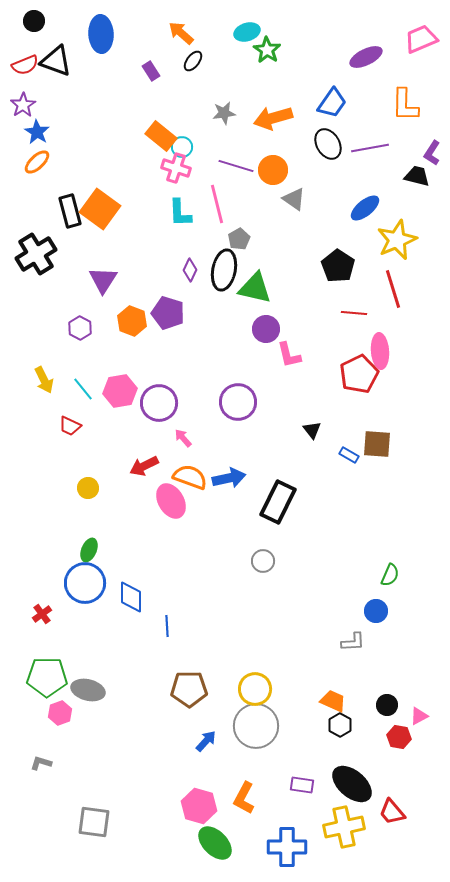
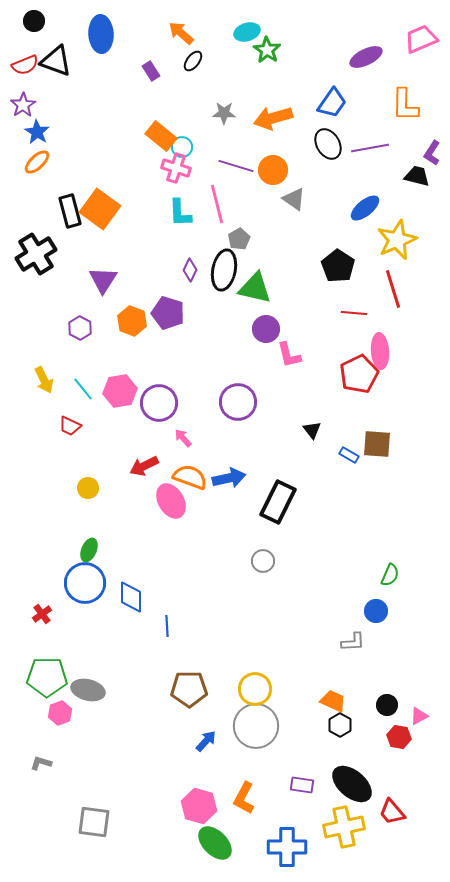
gray star at (224, 113): rotated 10 degrees clockwise
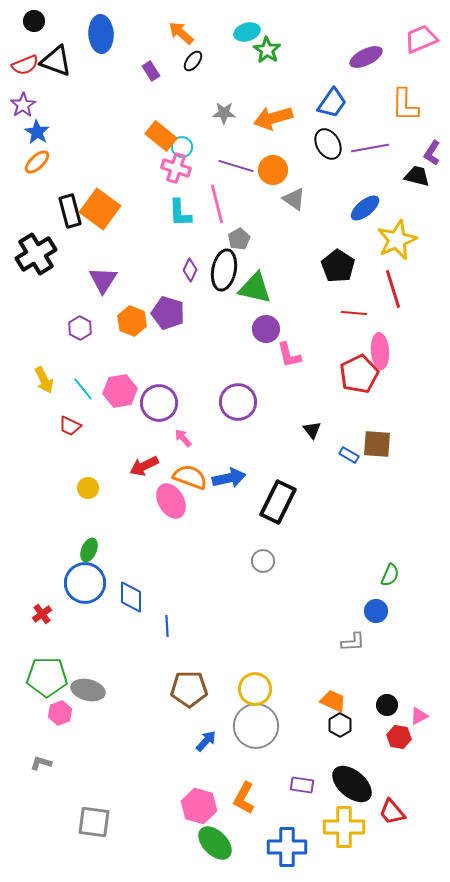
yellow cross at (344, 827): rotated 12 degrees clockwise
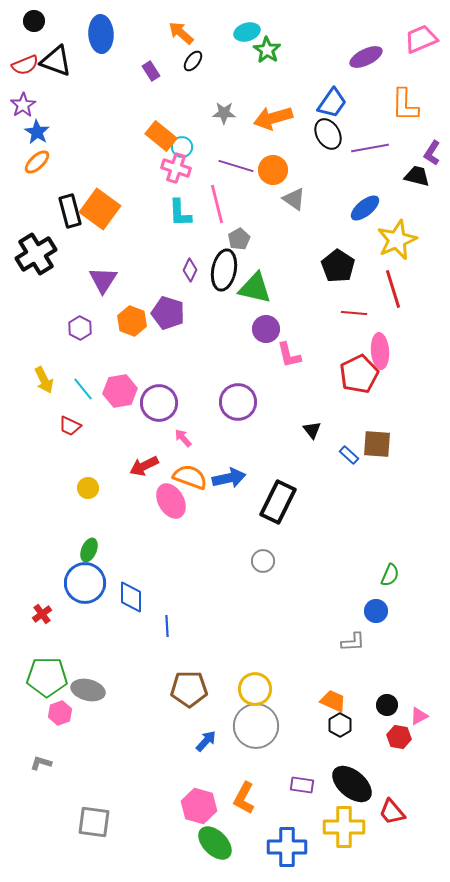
black ellipse at (328, 144): moved 10 px up
blue rectangle at (349, 455): rotated 12 degrees clockwise
